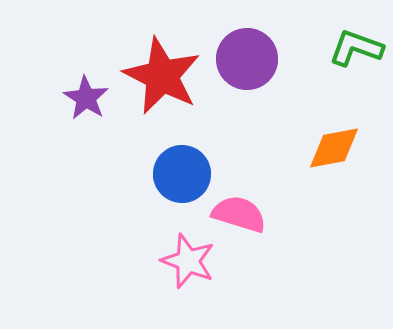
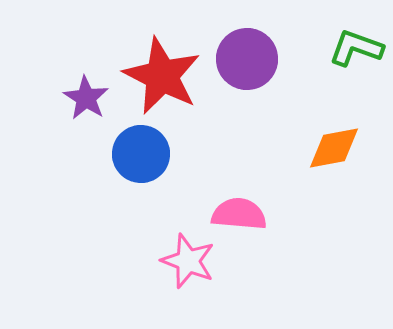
blue circle: moved 41 px left, 20 px up
pink semicircle: rotated 12 degrees counterclockwise
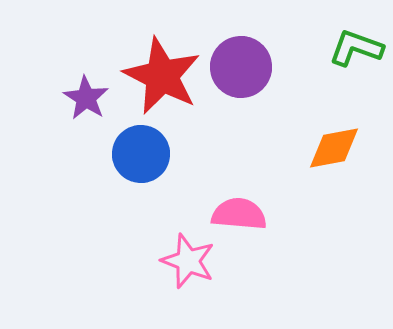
purple circle: moved 6 px left, 8 px down
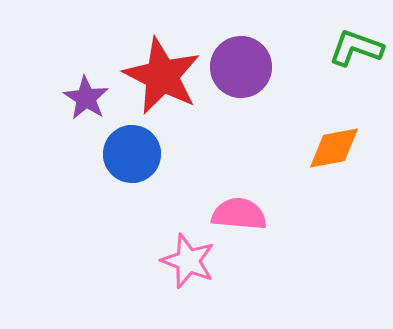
blue circle: moved 9 px left
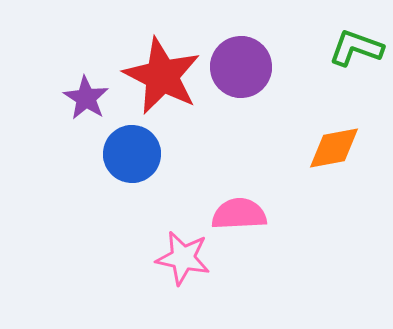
pink semicircle: rotated 8 degrees counterclockwise
pink star: moved 5 px left, 3 px up; rotated 10 degrees counterclockwise
